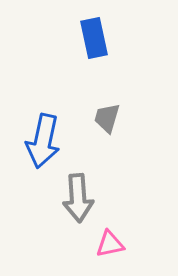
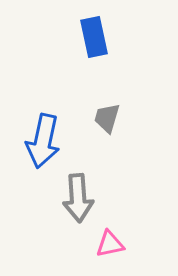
blue rectangle: moved 1 px up
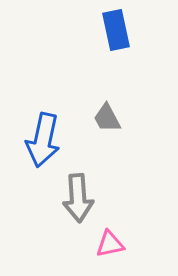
blue rectangle: moved 22 px right, 7 px up
gray trapezoid: rotated 44 degrees counterclockwise
blue arrow: moved 1 px up
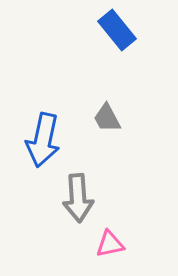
blue rectangle: moved 1 px right; rotated 27 degrees counterclockwise
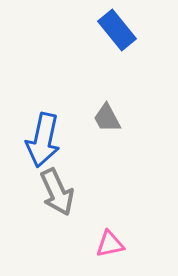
gray arrow: moved 21 px left, 6 px up; rotated 21 degrees counterclockwise
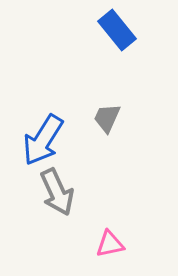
gray trapezoid: rotated 52 degrees clockwise
blue arrow: rotated 20 degrees clockwise
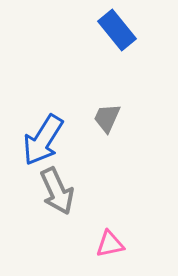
gray arrow: moved 1 px up
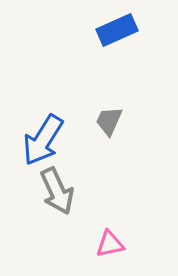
blue rectangle: rotated 75 degrees counterclockwise
gray trapezoid: moved 2 px right, 3 px down
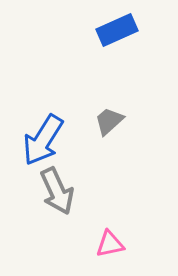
gray trapezoid: rotated 24 degrees clockwise
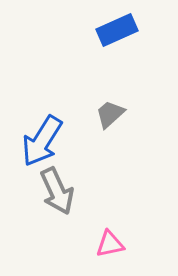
gray trapezoid: moved 1 px right, 7 px up
blue arrow: moved 1 px left, 1 px down
